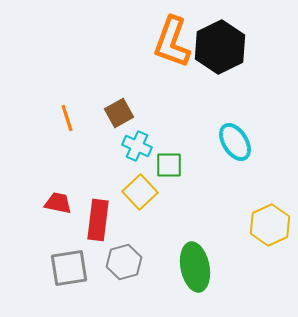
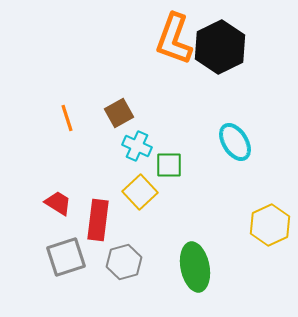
orange L-shape: moved 2 px right, 3 px up
red trapezoid: rotated 20 degrees clockwise
gray square: moved 3 px left, 11 px up; rotated 9 degrees counterclockwise
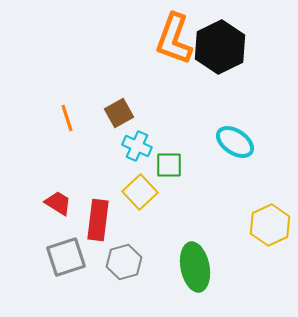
cyan ellipse: rotated 24 degrees counterclockwise
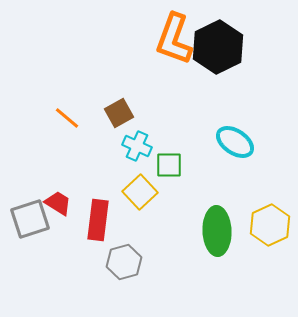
black hexagon: moved 2 px left
orange line: rotated 32 degrees counterclockwise
gray square: moved 36 px left, 38 px up
green ellipse: moved 22 px right, 36 px up; rotated 9 degrees clockwise
